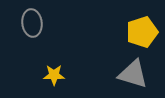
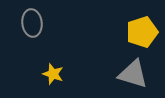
yellow star: moved 1 px left, 1 px up; rotated 20 degrees clockwise
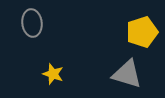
gray triangle: moved 6 px left
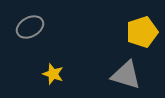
gray ellipse: moved 2 px left, 4 px down; rotated 68 degrees clockwise
gray triangle: moved 1 px left, 1 px down
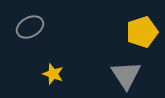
gray triangle: rotated 40 degrees clockwise
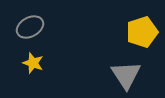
yellow star: moved 20 px left, 11 px up
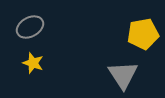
yellow pentagon: moved 1 px right, 2 px down; rotated 8 degrees clockwise
gray triangle: moved 3 px left
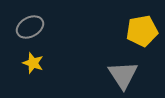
yellow pentagon: moved 1 px left, 3 px up
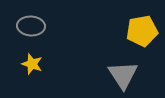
gray ellipse: moved 1 px right, 1 px up; rotated 32 degrees clockwise
yellow star: moved 1 px left, 1 px down
